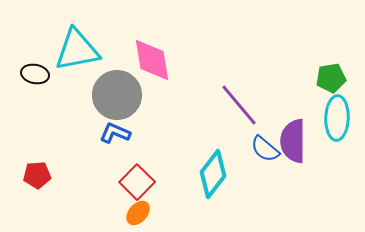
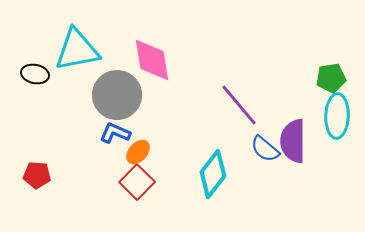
cyan ellipse: moved 2 px up
red pentagon: rotated 8 degrees clockwise
orange ellipse: moved 61 px up
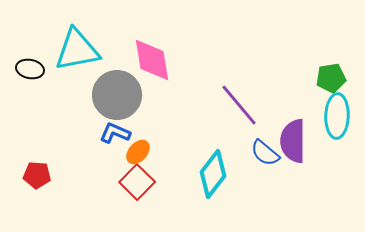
black ellipse: moved 5 px left, 5 px up
blue semicircle: moved 4 px down
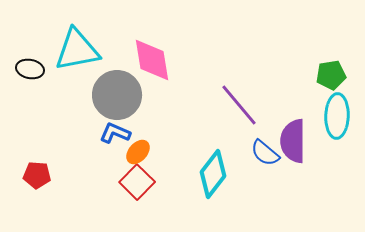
green pentagon: moved 3 px up
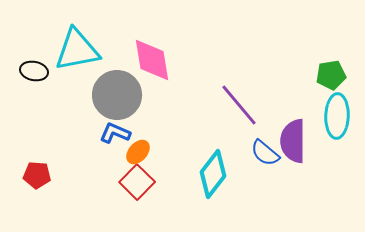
black ellipse: moved 4 px right, 2 px down
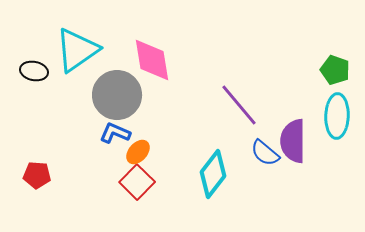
cyan triangle: rotated 24 degrees counterclockwise
green pentagon: moved 4 px right, 5 px up; rotated 28 degrees clockwise
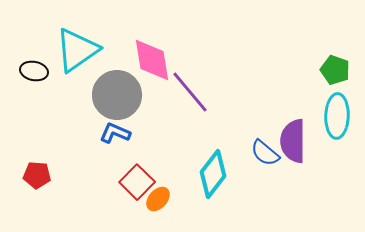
purple line: moved 49 px left, 13 px up
orange ellipse: moved 20 px right, 47 px down
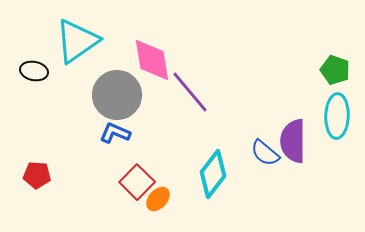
cyan triangle: moved 9 px up
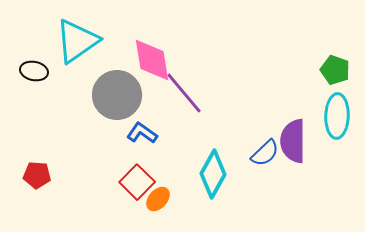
purple line: moved 6 px left, 1 px down
blue L-shape: moved 27 px right; rotated 12 degrees clockwise
blue semicircle: rotated 84 degrees counterclockwise
cyan diamond: rotated 9 degrees counterclockwise
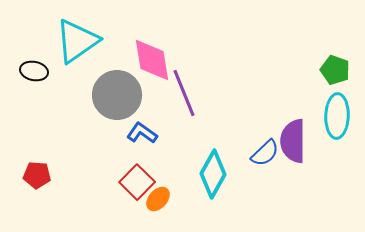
purple line: rotated 18 degrees clockwise
